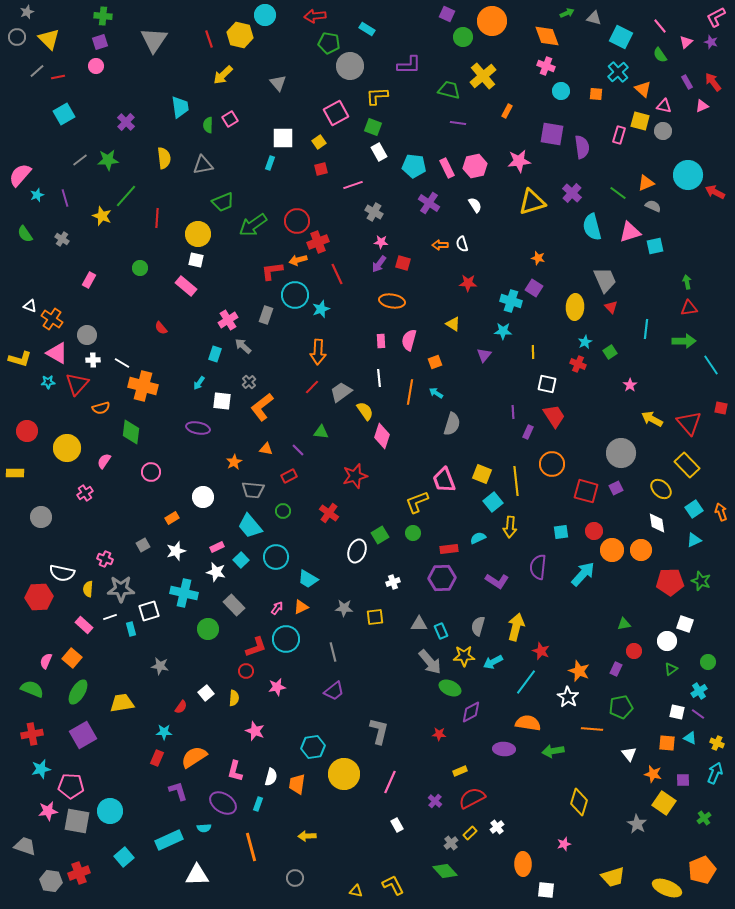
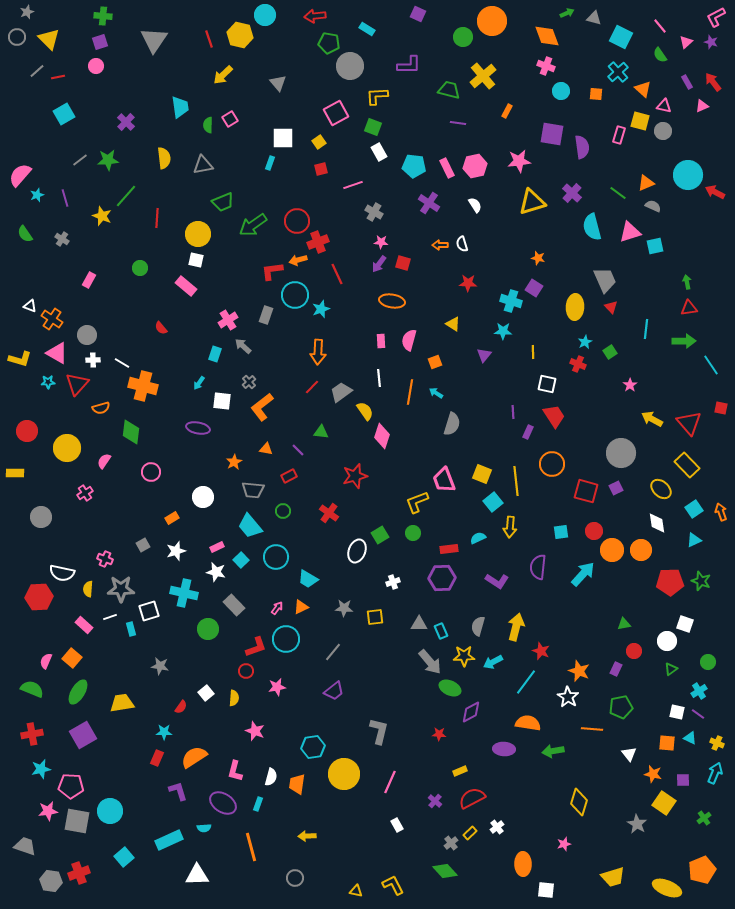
purple square at (447, 14): moved 29 px left
gray line at (333, 652): rotated 54 degrees clockwise
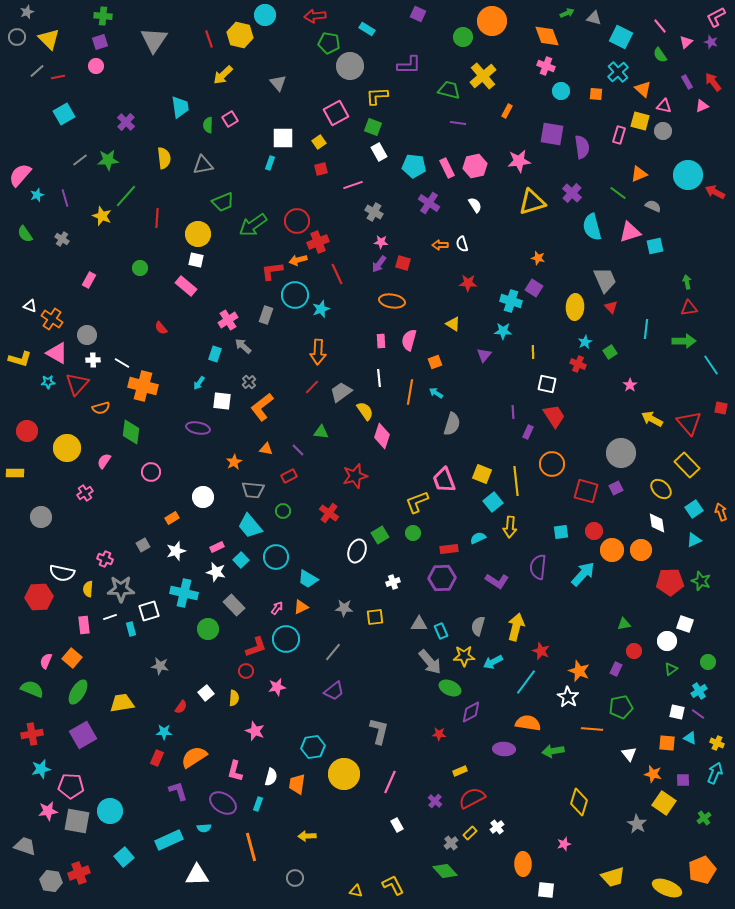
orange triangle at (646, 183): moved 7 px left, 9 px up
pink rectangle at (84, 625): rotated 42 degrees clockwise
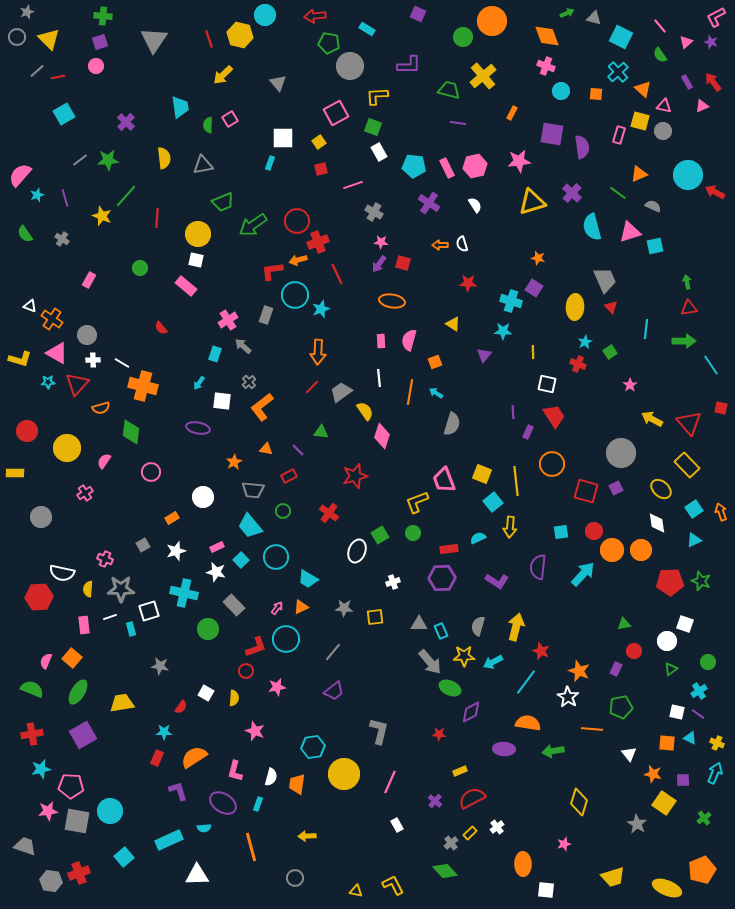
orange rectangle at (507, 111): moved 5 px right, 2 px down
white square at (206, 693): rotated 21 degrees counterclockwise
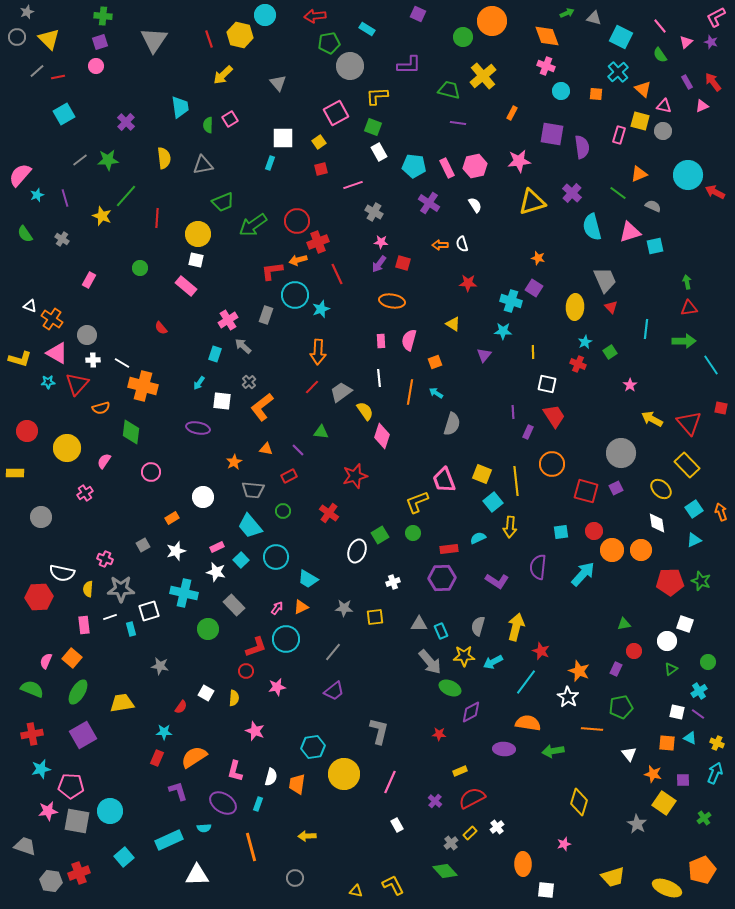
green pentagon at (329, 43): rotated 20 degrees counterclockwise
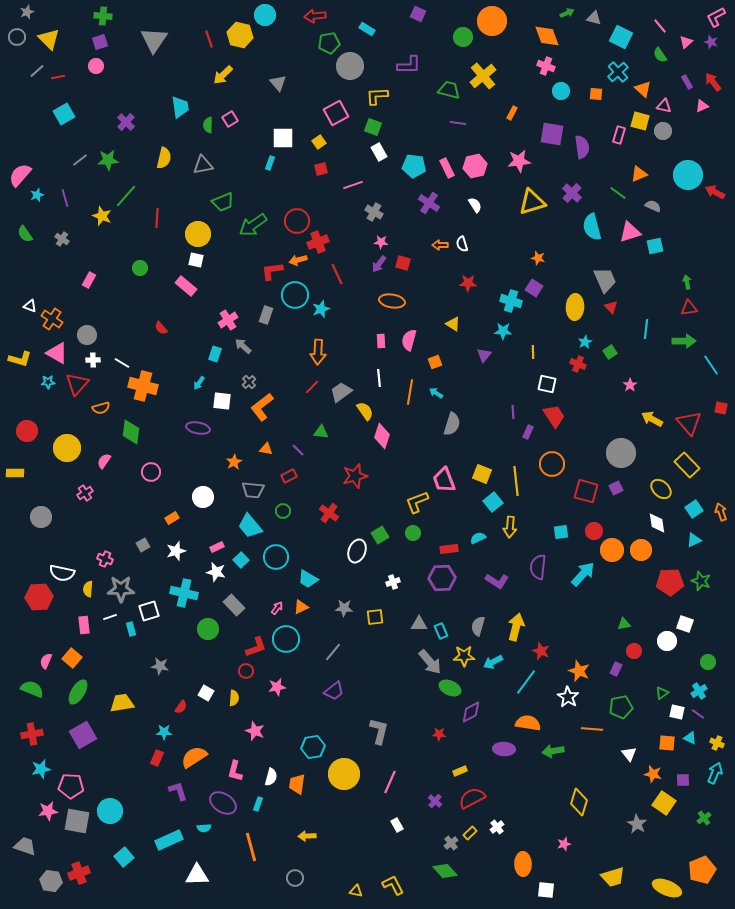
yellow semicircle at (164, 158): rotated 20 degrees clockwise
green triangle at (671, 669): moved 9 px left, 24 px down
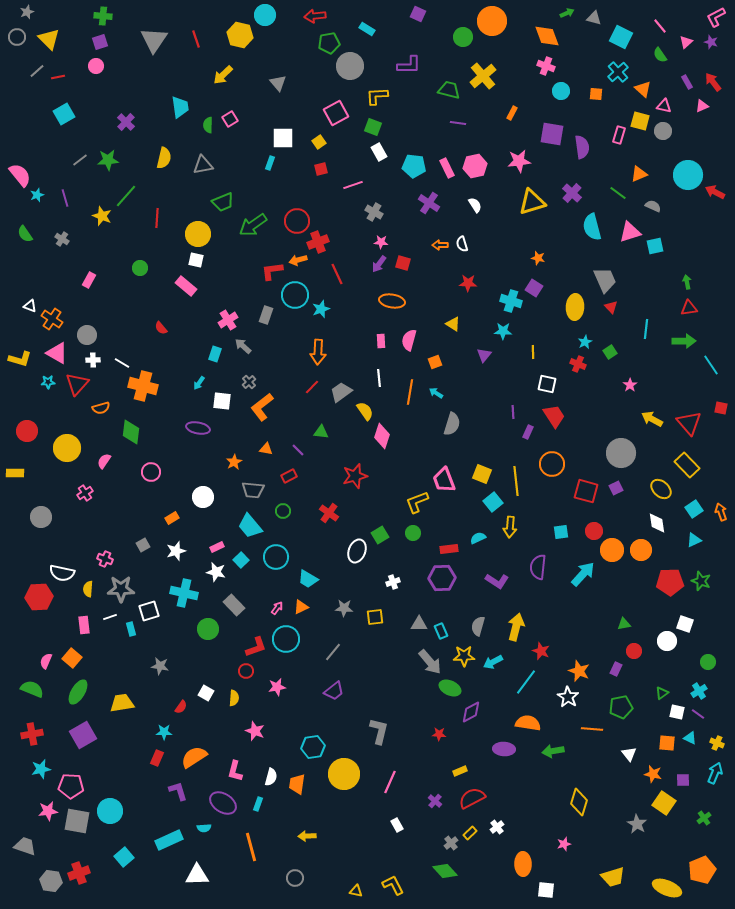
red line at (209, 39): moved 13 px left
pink semicircle at (20, 175): rotated 100 degrees clockwise
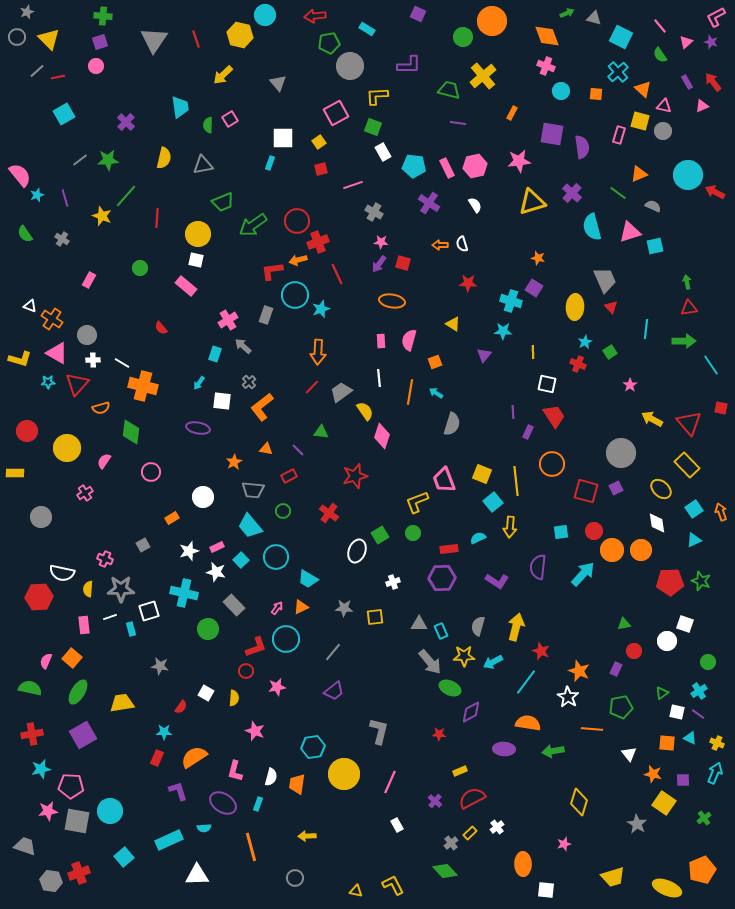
white rectangle at (379, 152): moved 4 px right
white star at (176, 551): moved 13 px right
green semicircle at (32, 689): moved 2 px left, 1 px up; rotated 10 degrees counterclockwise
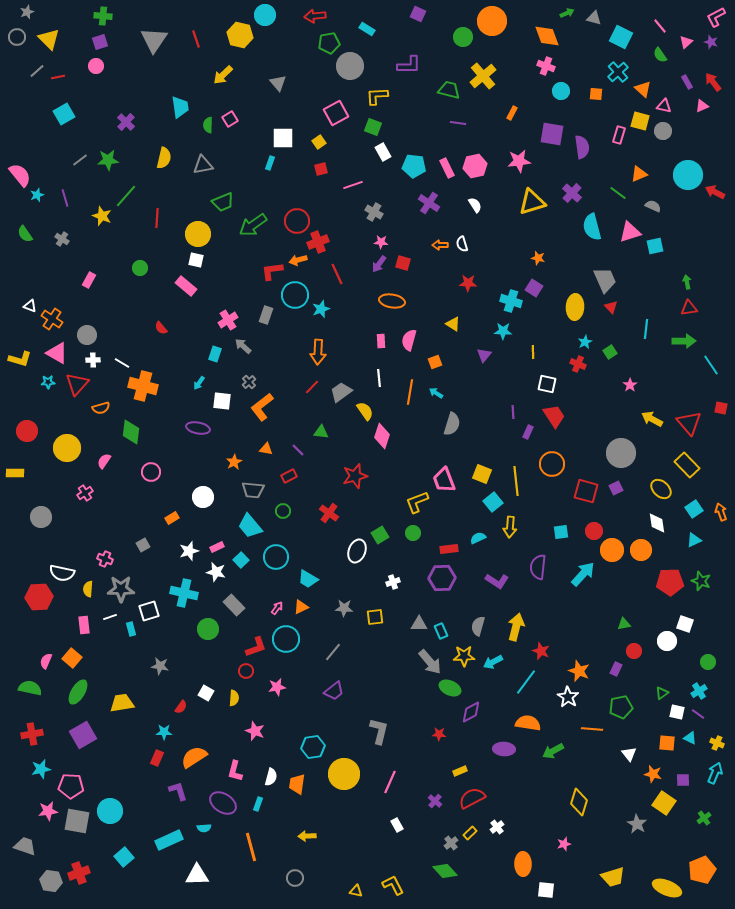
green arrow at (553, 751): rotated 20 degrees counterclockwise
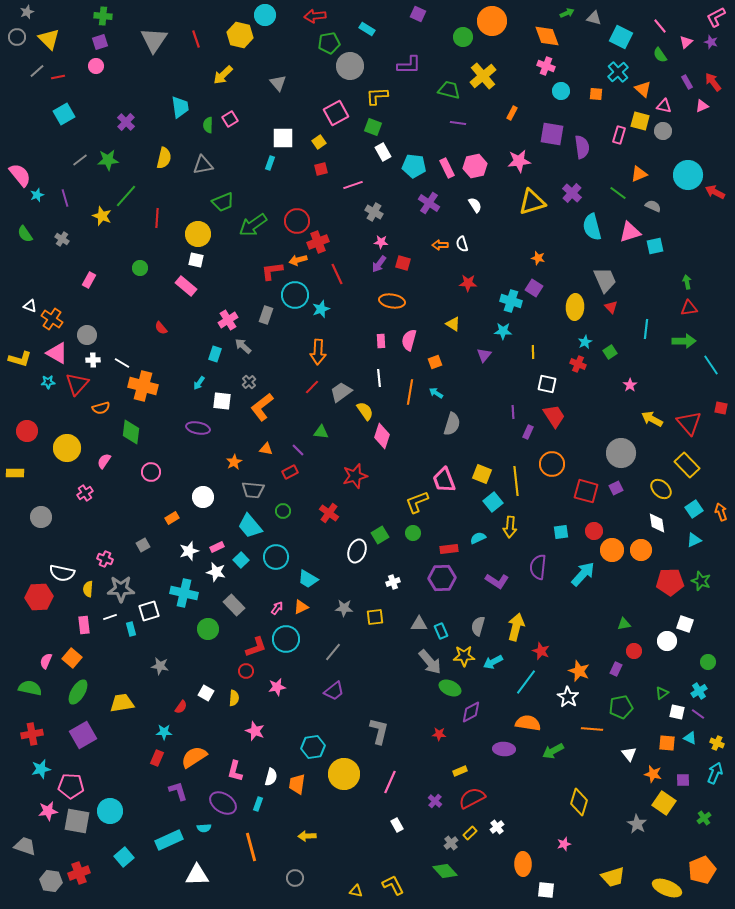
red rectangle at (289, 476): moved 1 px right, 4 px up
